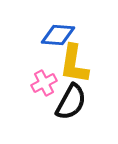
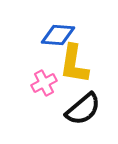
black semicircle: moved 12 px right, 7 px down; rotated 21 degrees clockwise
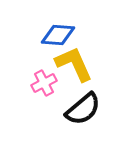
yellow L-shape: rotated 147 degrees clockwise
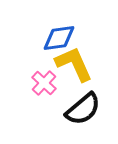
blue diamond: moved 1 px right, 3 px down; rotated 12 degrees counterclockwise
pink cross: rotated 20 degrees counterclockwise
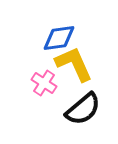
pink cross: rotated 10 degrees counterclockwise
